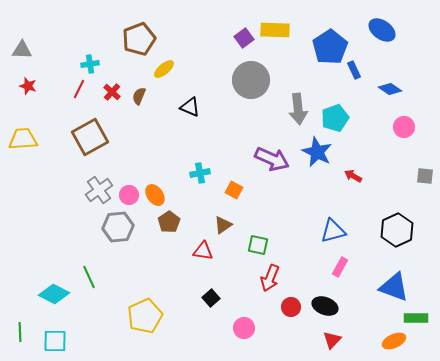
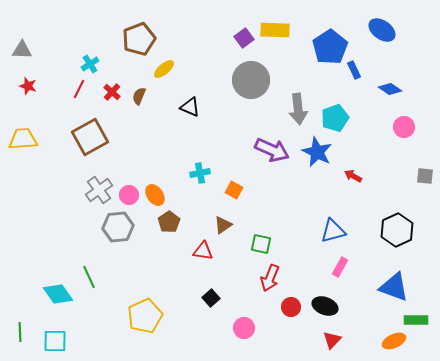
cyan cross at (90, 64): rotated 24 degrees counterclockwise
purple arrow at (272, 159): moved 9 px up
green square at (258, 245): moved 3 px right, 1 px up
cyan diamond at (54, 294): moved 4 px right; rotated 28 degrees clockwise
green rectangle at (416, 318): moved 2 px down
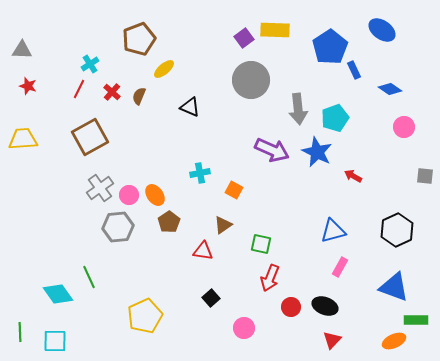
gray cross at (99, 190): moved 1 px right, 2 px up
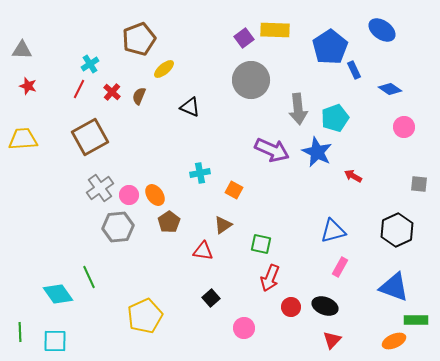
gray square at (425, 176): moved 6 px left, 8 px down
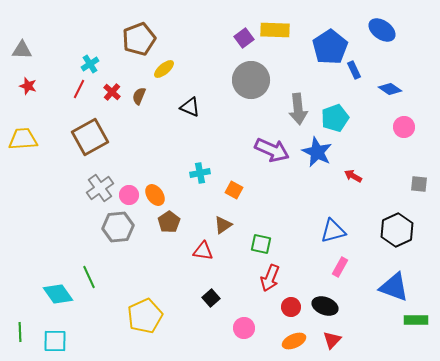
orange ellipse at (394, 341): moved 100 px left
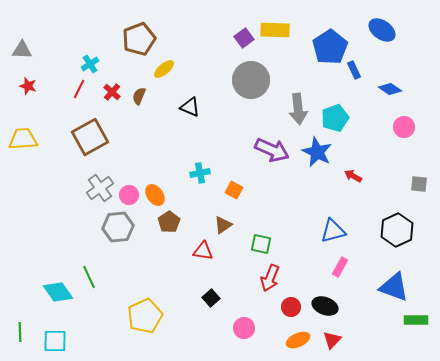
cyan diamond at (58, 294): moved 2 px up
orange ellipse at (294, 341): moved 4 px right, 1 px up
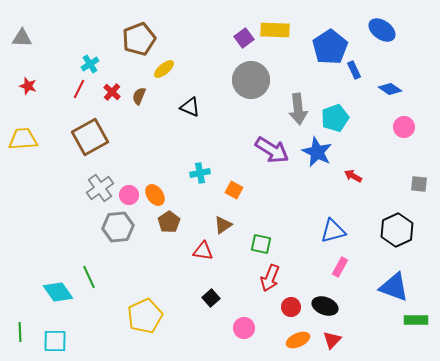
gray triangle at (22, 50): moved 12 px up
purple arrow at (272, 150): rotated 8 degrees clockwise
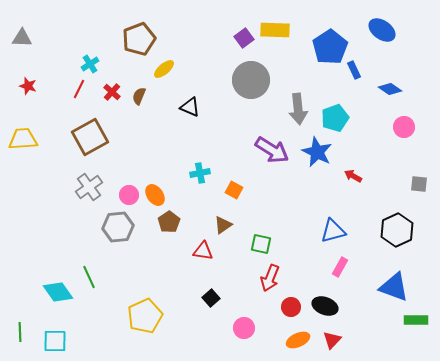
gray cross at (100, 188): moved 11 px left, 1 px up
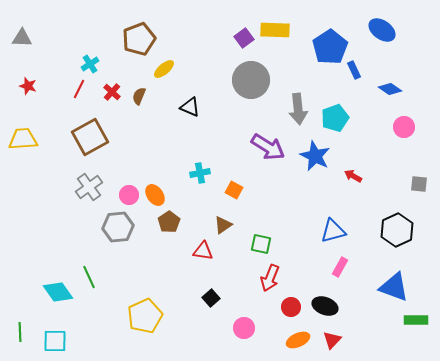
purple arrow at (272, 150): moved 4 px left, 3 px up
blue star at (317, 152): moved 2 px left, 4 px down
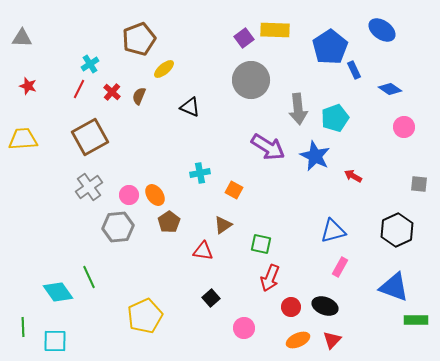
green line at (20, 332): moved 3 px right, 5 px up
